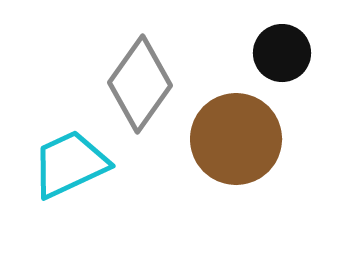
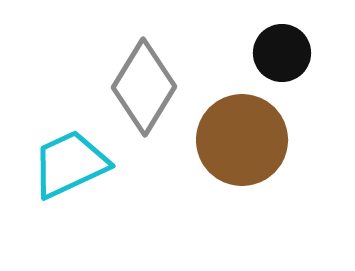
gray diamond: moved 4 px right, 3 px down; rotated 4 degrees counterclockwise
brown circle: moved 6 px right, 1 px down
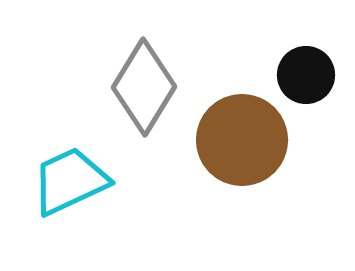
black circle: moved 24 px right, 22 px down
cyan trapezoid: moved 17 px down
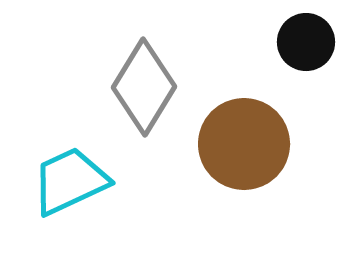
black circle: moved 33 px up
brown circle: moved 2 px right, 4 px down
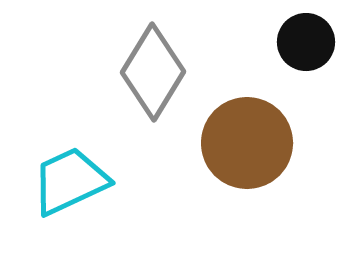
gray diamond: moved 9 px right, 15 px up
brown circle: moved 3 px right, 1 px up
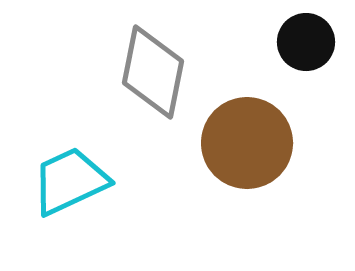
gray diamond: rotated 20 degrees counterclockwise
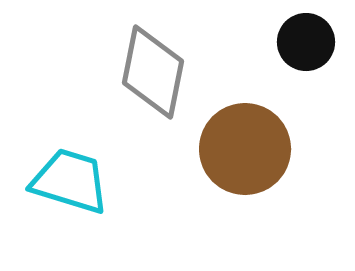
brown circle: moved 2 px left, 6 px down
cyan trapezoid: rotated 42 degrees clockwise
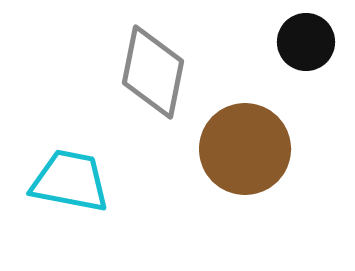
cyan trapezoid: rotated 6 degrees counterclockwise
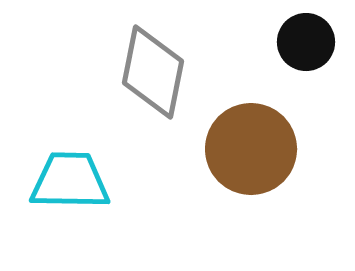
brown circle: moved 6 px right
cyan trapezoid: rotated 10 degrees counterclockwise
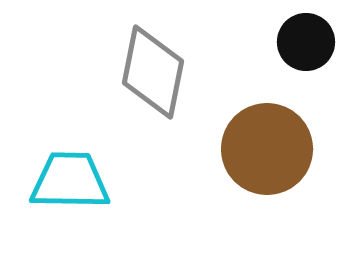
brown circle: moved 16 px right
